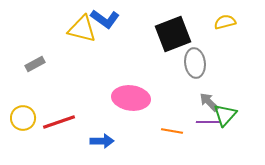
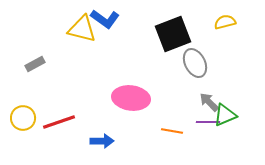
gray ellipse: rotated 20 degrees counterclockwise
green triangle: rotated 25 degrees clockwise
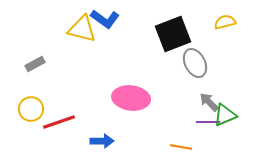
yellow circle: moved 8 px right, 9 px up
orange line: moved 9 px right, 16 px down
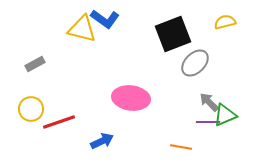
gray ellipse: rotated 72 degrees clockwise
blue arrow: rotated 25 degrees counterclockwise
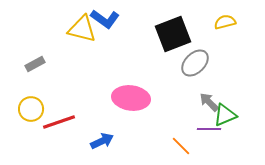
purple line: moved 1 px right, 7 px down
orange line: moved 1 px up; rotated 35 degrees clockwise
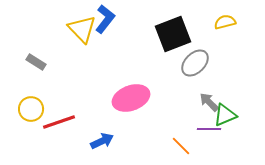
blue L-shape: rotated 88 degrees counterclockwise
yellow triangle: rotated 32 degrees clockwise
gray rectangle: moved 1 px right, 2 px up; rotated 60 degrees clockwise
pink ellipse: rotated 27 degrees counterclockwise
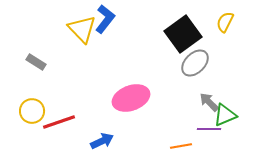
yellow semicircle: rotated 50 degrees counterclockwise
black square: moved 10 px right; rotated 15 degrees counterclockwise
yellow circle: moved 1 px right, 2 px down
orange line: rotated 55 degrees counterclockwise
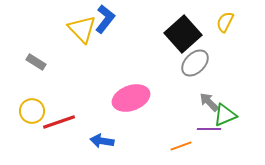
black square: rotated 6 degrees counterclockwise
blue arrow: rotated 145 degrees counterclockwise
orange line: rotated 10 degrees counterclockwise
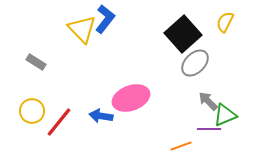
gray arrow: moved 1 px left, 1 px up
red line: rotated 32 degrees counterclockwise
blue arrow: moved 1 px left, 25 px up
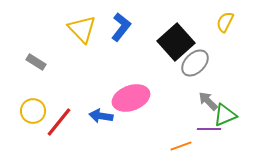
blue L-shape: moved 16 px right, 8 px down
black square: moved 7 px left, 8 px down
yellow circle: moved 1 px right
